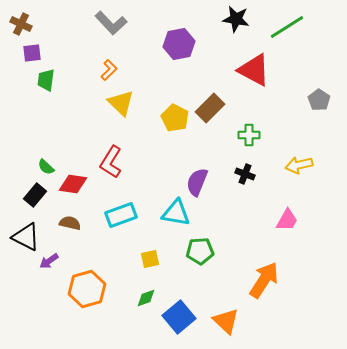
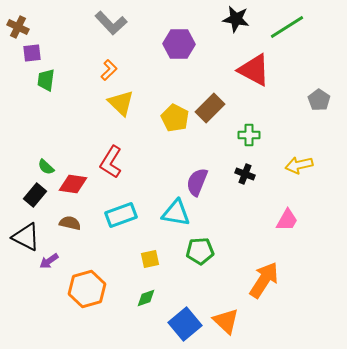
brown cross: moved 3 px left, 3 px down
purple hexagon: rotated 12 degrees clockwise
blue square: moved 6 px right, 7 px down
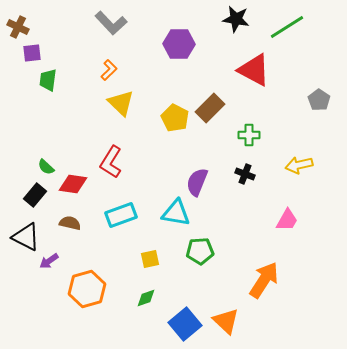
green trapezoid: moved 2 px right
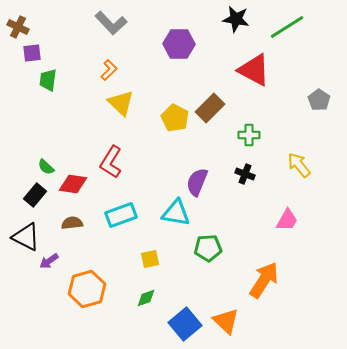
yellow arrow: rotated 64 degrees clockwise
brown semicircle: moved 2 px right; rotated 20 degrees counterclockwise
green pentagon: moved 8 px right, 3 px up
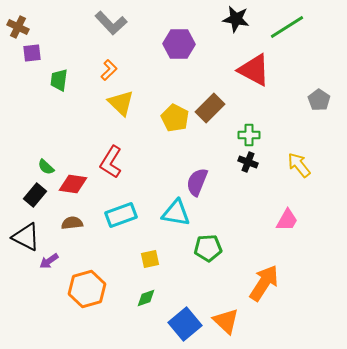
green trapezoid: moved 11 px right
black cross: moved 3 px right, 12 px up
orange arrow: moved 3 px down
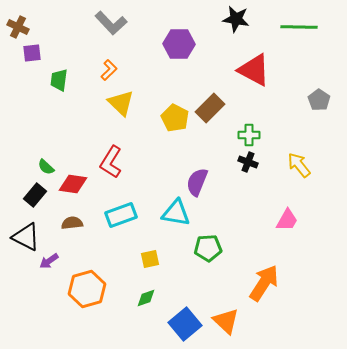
green line: moved 12 px right; rotated 33 degrees clockwise
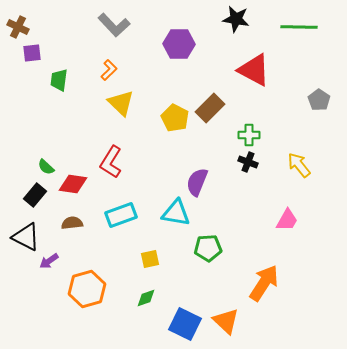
gray L-shape: moved 3 px right, 2 px down
blue square: rotated 24 degrees counterclockwise
